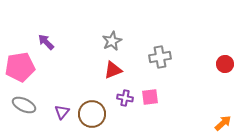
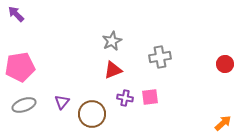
purple arrow: moved 30 px left, 28 px up
gray ellipse: rotated 45 degrees counterclockwise
purple triangle: moved 10 px up
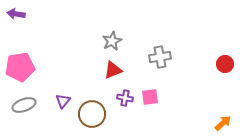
purple arrow: rotated 36 degrees counterclockwise
purple triangle: moved 1 px right, 1 px up
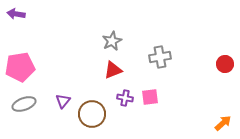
gray ellipse: moved 1 px up
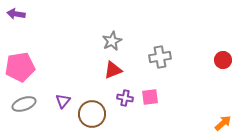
red circle: moved 2 px left, 4 px up
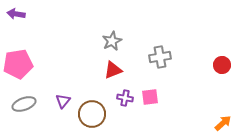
red circle: moved 1 px left, 5 px down
pink pentagon: moved 2 px left, 3 px up
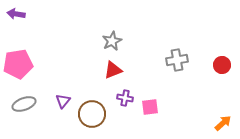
gray cross: moved 17 px right, 3 px down
pink square: moved 10 px down
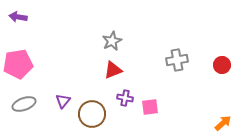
purple arrow: moved 2 px right, 3 px down
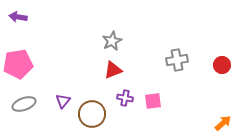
pink square: moved 3 px right, 6 px up
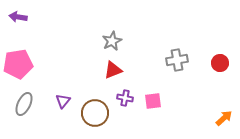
red circle: moved 2 px left, 2 px up
gray ellipse: rotated 45 degrees counterclockwise
brown circle: moved 3 px right, 1 px up
orange arrow: moved 1 px right, 5 px up
